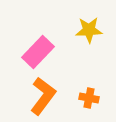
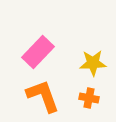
yellow star: moved 4 px right, 33 px down
orange L-shape: rotated 57 degrees counterclockwise
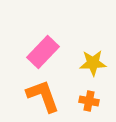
pink rectangle: moved 5 px right
orange cross: moved 3 px down
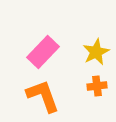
yellow star: moved 3 px right, 11 px up; rotated 24 degrees counterclockwise
orange cross: moved 8 px right, 15 px up; rotated 18 degrees counterclockwise
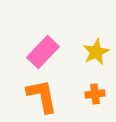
orange cross: moved 2 px left, 8 px down
orange L-shape: moved 1 px left; rotated 9 degrees clockwise
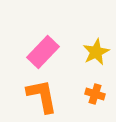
orange cross: rotated 24 degrees clockwise
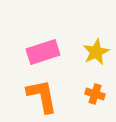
pink rectangle: rotated 28 degrees clockwise
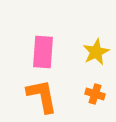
pink rectangle: rotated 68 degrees counterclockwise
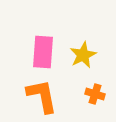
yellow star: moved 13 px left, 3 px down
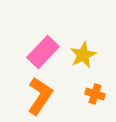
pink rectangle: rotated 40 degrees clockwise
orange L-shape: moved 2 px left; rotated 45 degrees clockwise
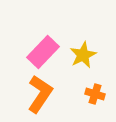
orange L-shape: moved 2 px up
